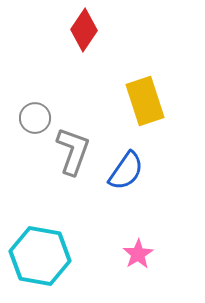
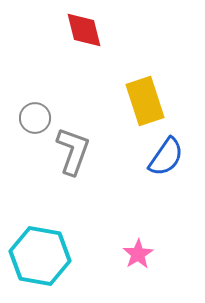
red diamond: rotated 48 degrees counterclockwise
blue semicircle: moved 40 px right, 14 px up
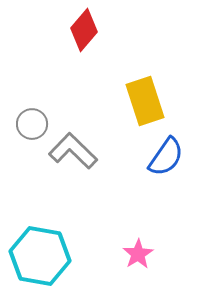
red diamond: rotated 54 degrees clockwise
gray circle: moved 3 px left, 6 px down
gray L-shape: rotated 66 degrees counterclockwise
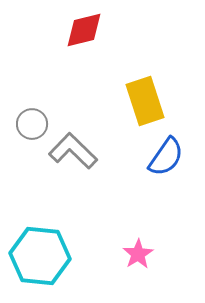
red diamond: rotated 36 degrees clockwise
cyan hexagon: rotated 4 degrees counterclockwise
